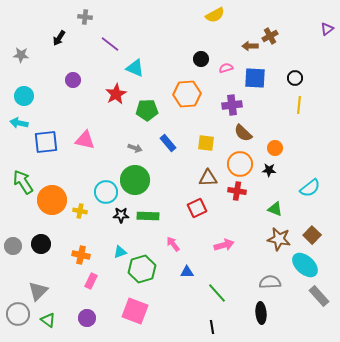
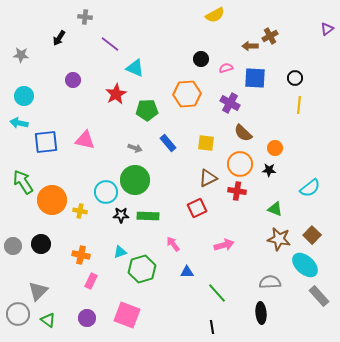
purple cross at (232, 105): moved 2 px left, 2 px up; rotated 36 degrees clockwise
brown triangle at (208, 178): rotated 24 degrees counterclockwise
pink square at (135, 311): moved 8 px left, 4 px down
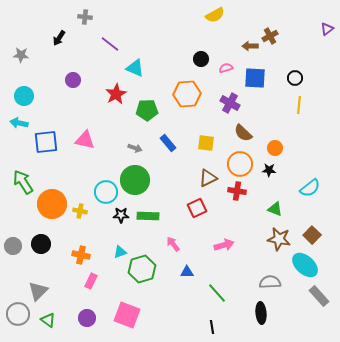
orange circle at (52, 200): moved 4 px down
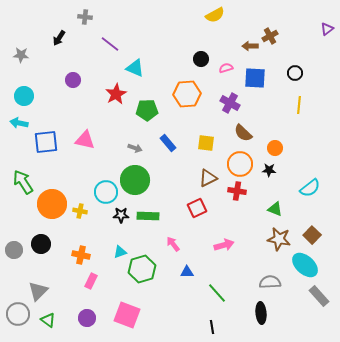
black circle at (295, 78): moved 5 px up
gray circle at (13, 246): moved 1 px right, 4 px down
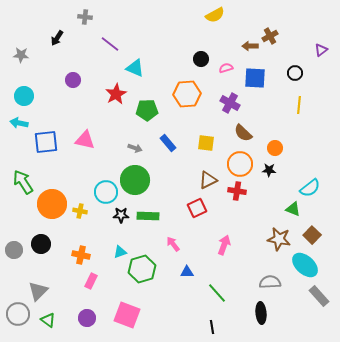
purple triangle at (327, 29): moved 6 px left, 21 px down
black arrow at (59, 38): moved 2 px left
brown triangle at (208, 178): moved 2 px down
green triangle at (275, 209): moved 18 px right
pink arrow at (224, 245): rotated 54 degrees counterclockwise
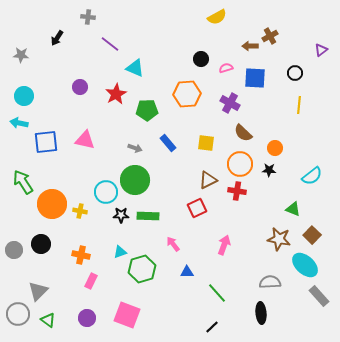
yellow semicircle at (215, 15): moved 2 px right, 2 px down
gray cross at (85, 17): moved 3 px right
purple circle at (73, 80): moved 7 px right, 7 px down
cyan semicircle at (310, 188): moved 2 px right, 12 px up
black line at (212, 327): rotated 56 degrees clockwise
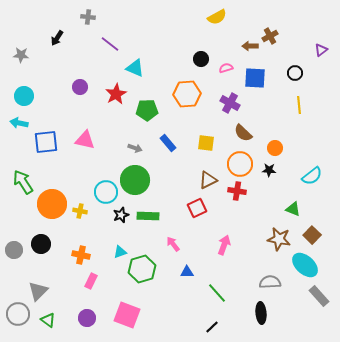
yellow line at (299, 105): rotated 12 degrees counterclockwise
black star at (121, 215): rotated 21 degrees counterclockwise
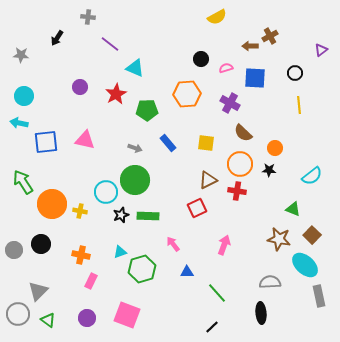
gray rectangle at (319, 296): rotated 30 degrees clockwise
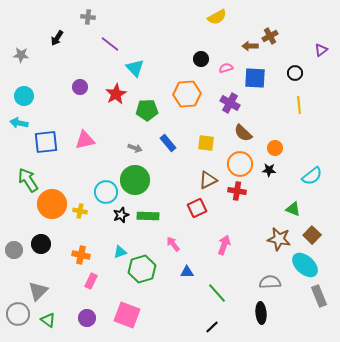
cyan triangle at (135, 68): rotated 24 degrees clockwise
pink triangle at (85, 140): rotated 25 degrees counterclockwise
green arrow at (23, 182): moved 5 px right, 2 px up
gray rectangle at (319, 296): rotated 10 degrees counterclockwise
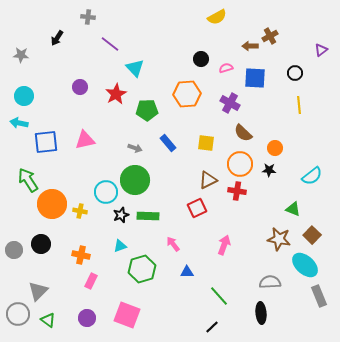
cyan triangle at (120, 252): moved 6 px up
green line at (217, 293): moved 2 px right, 3 px down
